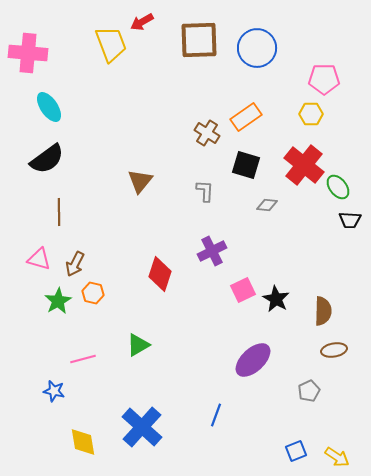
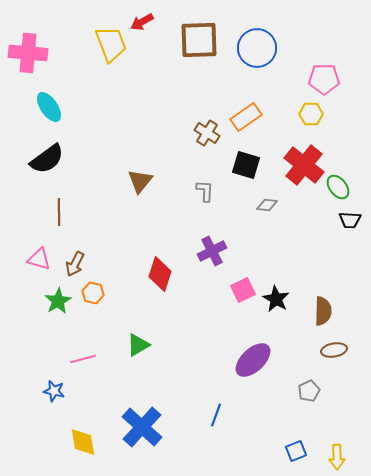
yellow arrow: rotated 55 degrees clockwise
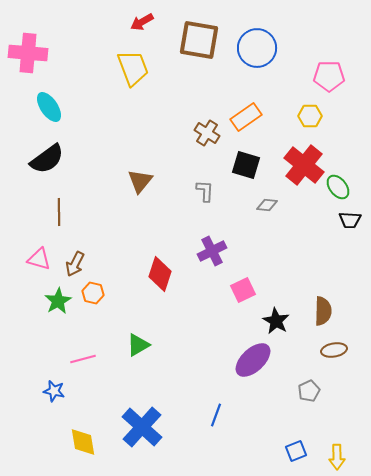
brown square: rotated 12 degrees clockwise
yellow trapezoid: moved 22 px right, 24 px down
pink pentagon: moved 5 px right, 3 px up
yellow hexagon: moved 1 px left, 2 px down
black star: moved 22 px down
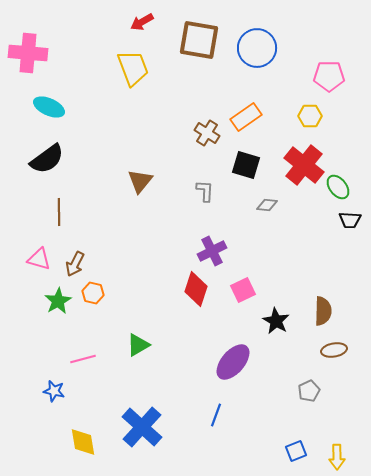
cyan ellipse: rotated 32 degrees counterclockwise
red diamond: moved 36 px right, 15 px down
purple ellipse: moved 20 px left, 2 px down; rotated 6 degrees counterclockwise
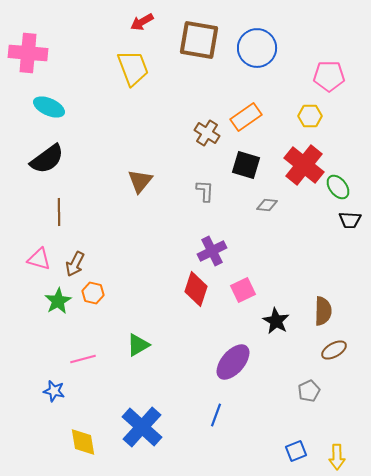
brown ellipse: rotated 20 degrees counterclockwise
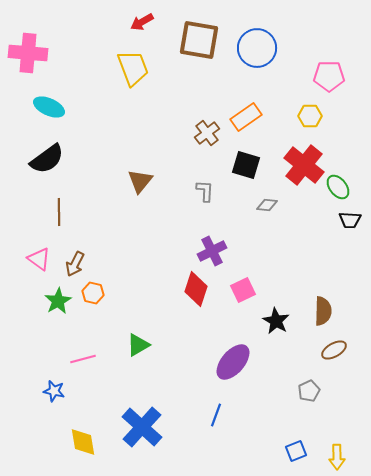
brown cross: rotated 20 degrees clockwise
pink triangle: rotated 20 degrees clockwise
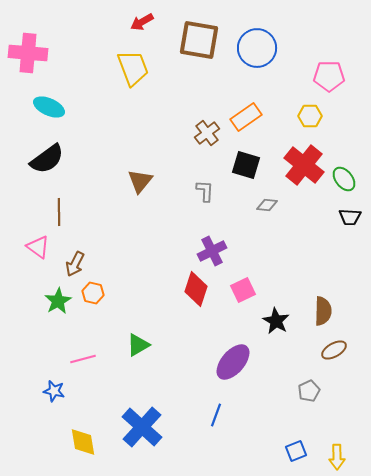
green ellipse: moved 6 px right, 8 px up
black trapezoid: moved 3 px up
pink triangle: moved 1 px left, 12 px up
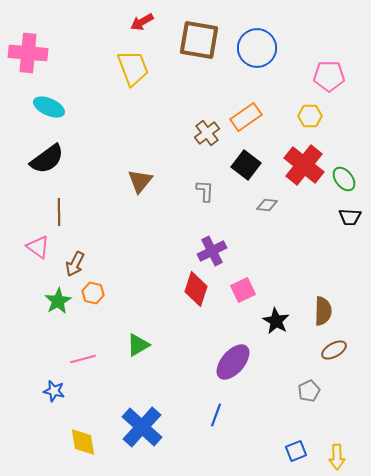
black square: rotated 20 degrees clockwise
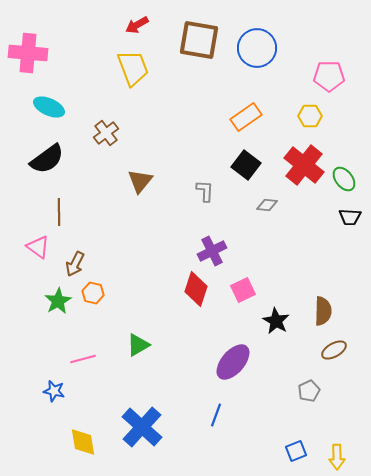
red arrow: moved 5 px left, 3 px down
brown cross: moved 101 px left
